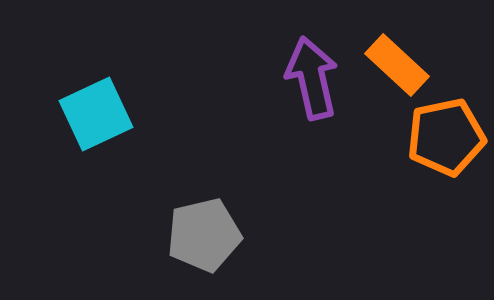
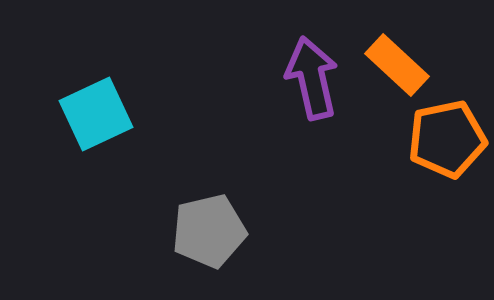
orange pentagon: moved 1 px right, 2 px down
gray pentagon: moved 5 px right, 4 px up
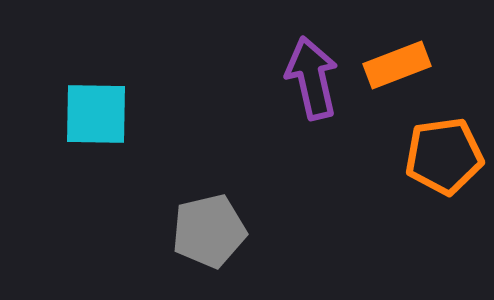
orange rectangle: rotated 64 degrees counterclockwise
cyan square: rotated 26 degrees clockwise
orange pentagon: moved 3 px left, 17 px down; rotated 4 degrees clockwise
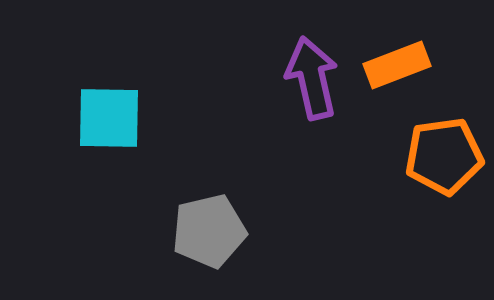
cyan square: moved 13 px right, 4 px down
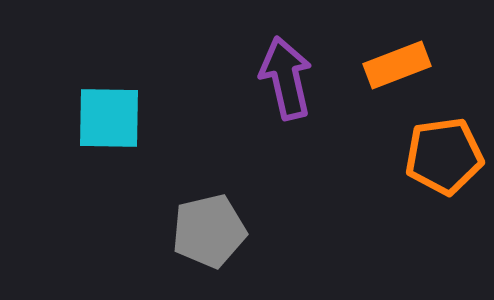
purple arrow: moved 26 px left
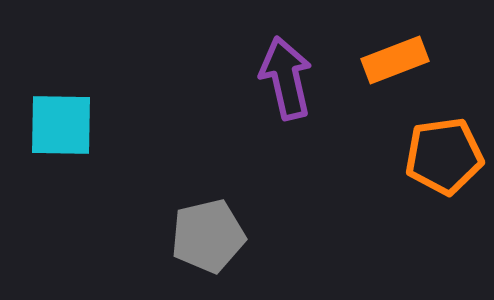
orange rectangle: moved 2 px left, 5 px up
cyan square: moved 48 px left, 7 px down
gray pentagon: moved 1 px left, 5 px down
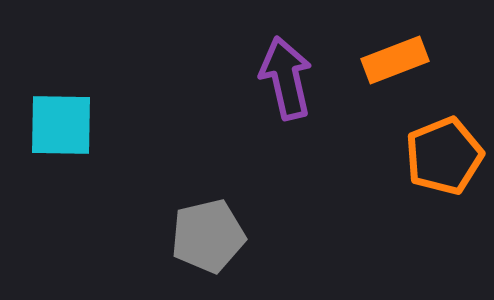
orange pentagon: rotated 14 degrees counterclockwise
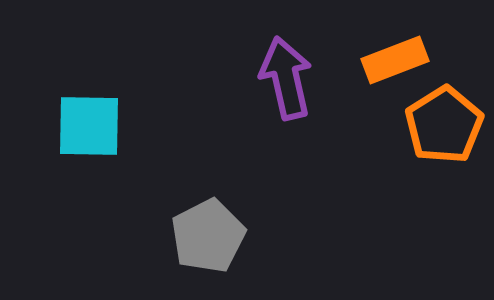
cyan square: moved 28 px right, 1 px down
orange pentagon: moved 31 px up; rotated 10 degrees counterclockwise
gray pentagon: rotated 14 degrees counterclockwise
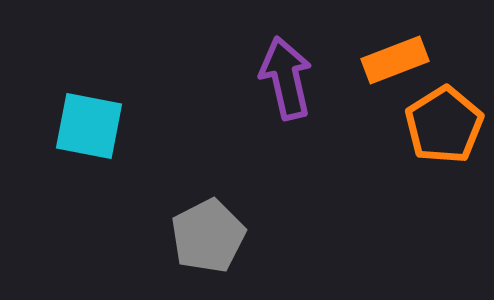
cyan square: rotated 10 degrees clockwise
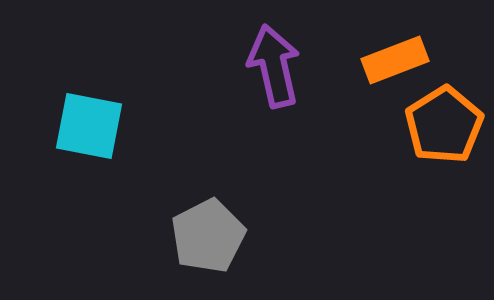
purple arrow: moved 12 px left, 12 px up
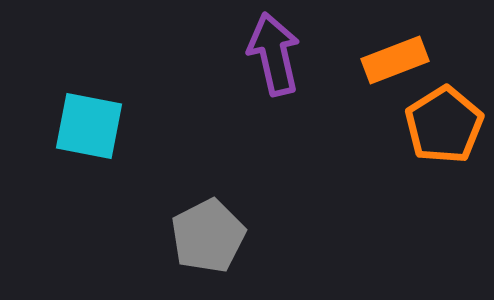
purple arrow: moved 12 px up
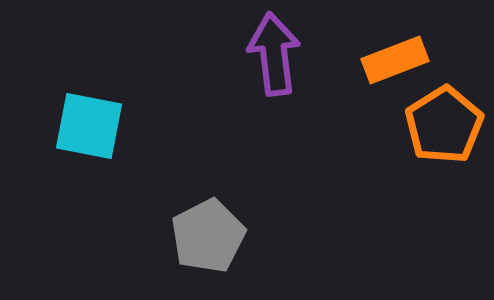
purple arrow: rotated 6 degrees clockwise
